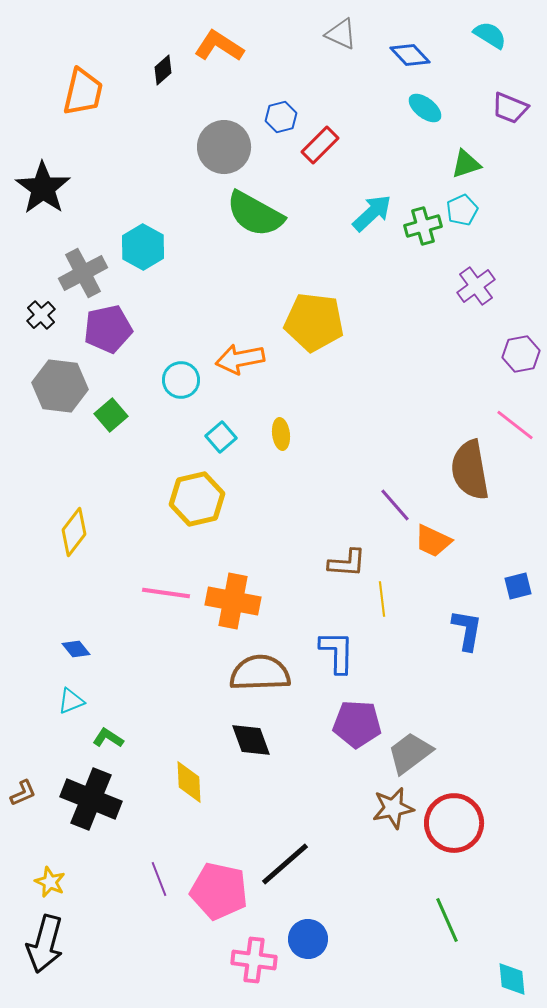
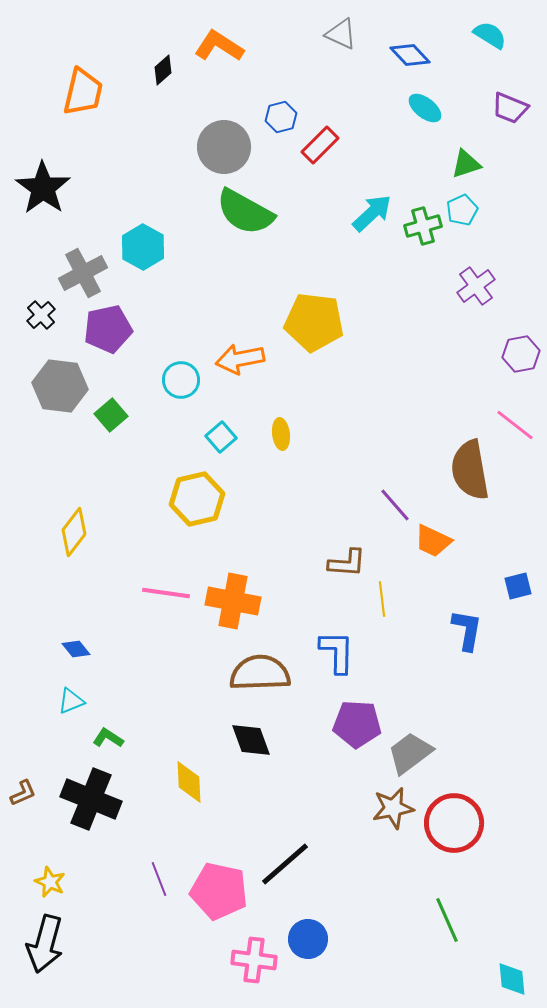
green semicircle at (255, 214): moved 10 px left, 2 px up
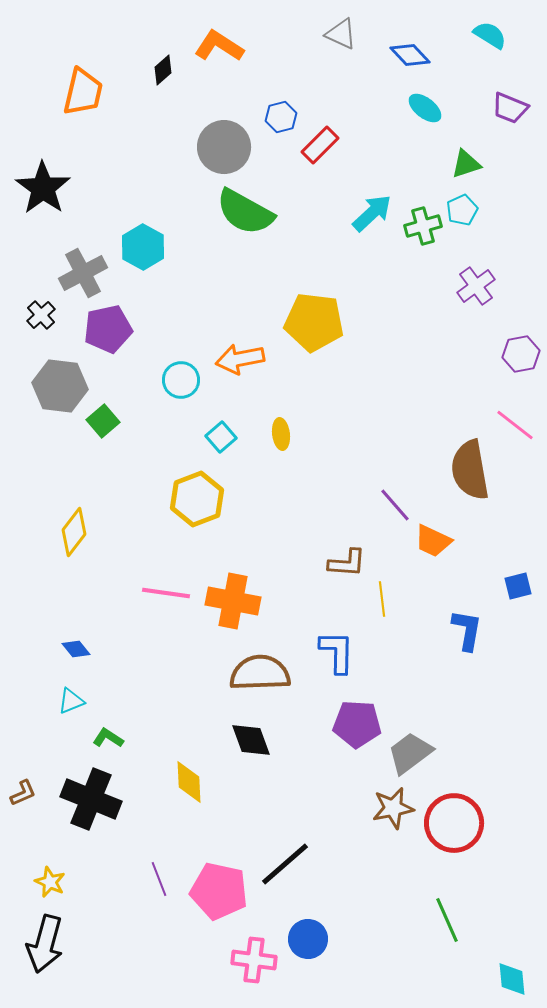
green square at (111, 415): moved 8 px left, 6 px down
yellow hexagon at (197, 499): rotated 8 degrees counterclockwise
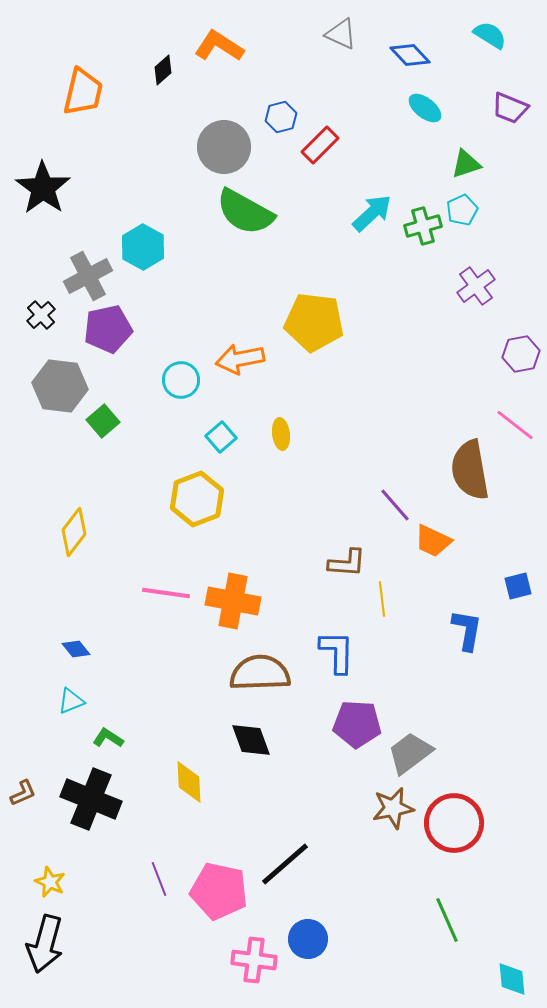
gray cross at (83, 273): moved 5 px right, 3 px down
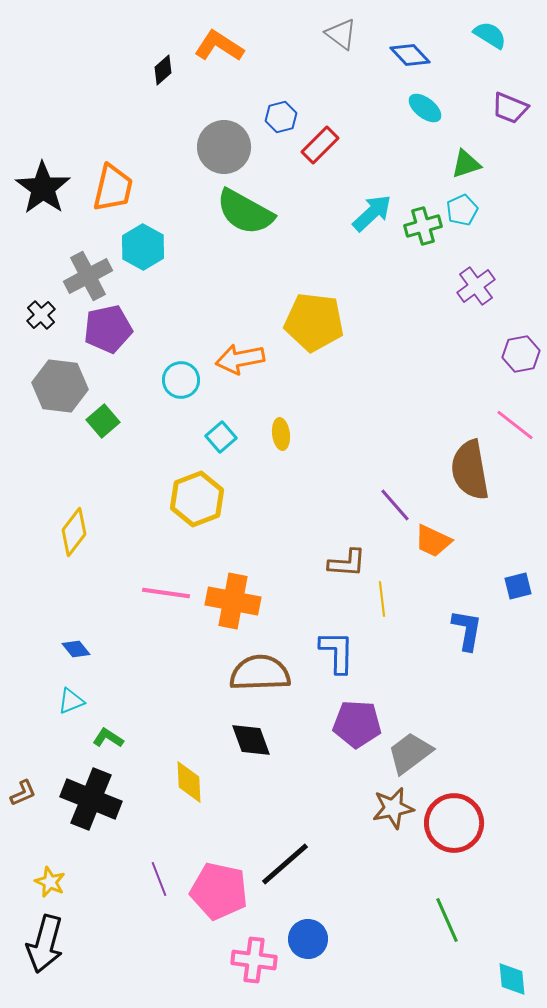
gray triangle at (341, 34): rotated 12 degrees clockwise
orange trapezoid at (83, 92): moved 30 px right, 96 px down
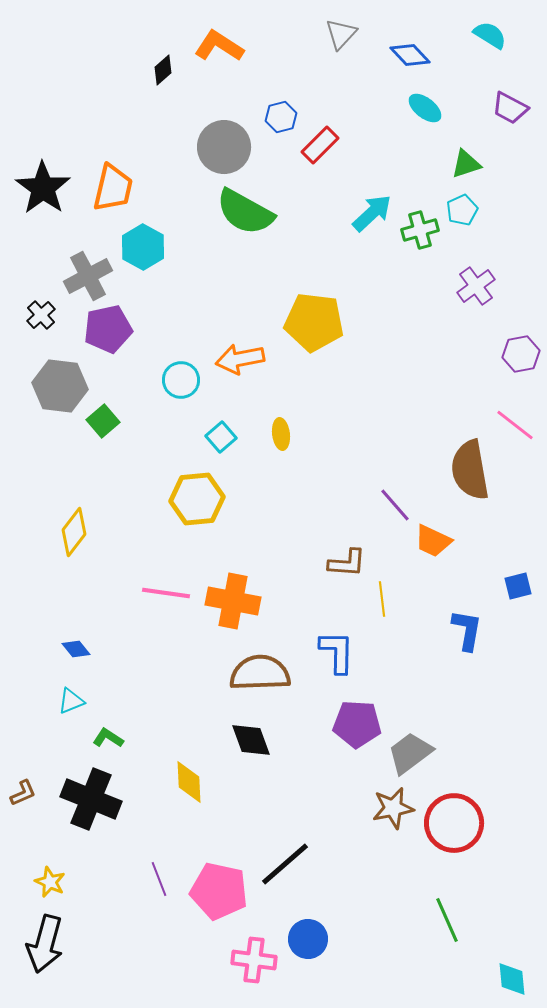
gray triangle at (341, 34): rotated 36 degrees clockwise
purple trapezoid at (510, 108): rotated 6 degrees clockwise
green cross at (423, 226): moved 3 px left, 4 px down
yellow hexagon at (197, 499): rotated 16 degrees clockwise
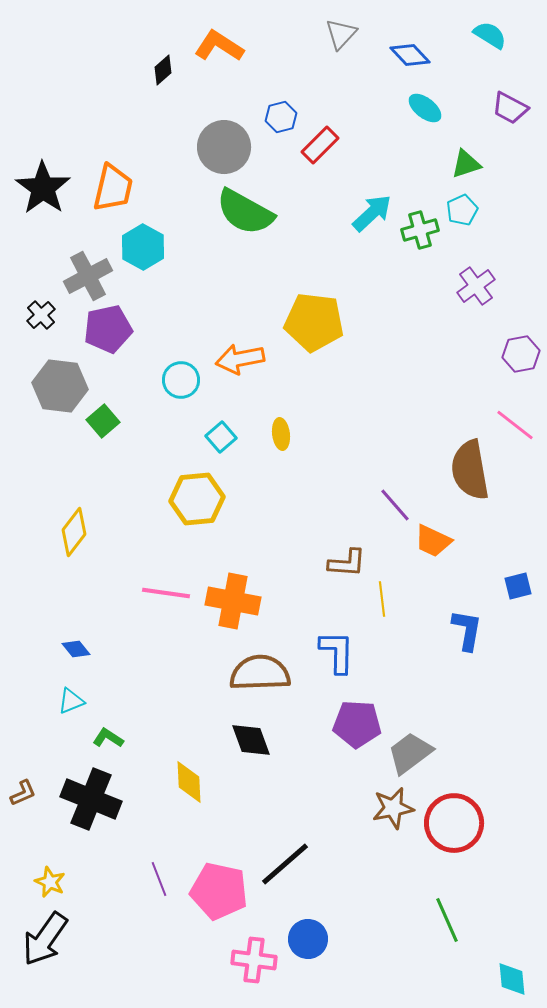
black arrow at (45, 944): moved 5 px up; rotated 20 degrees clockwise
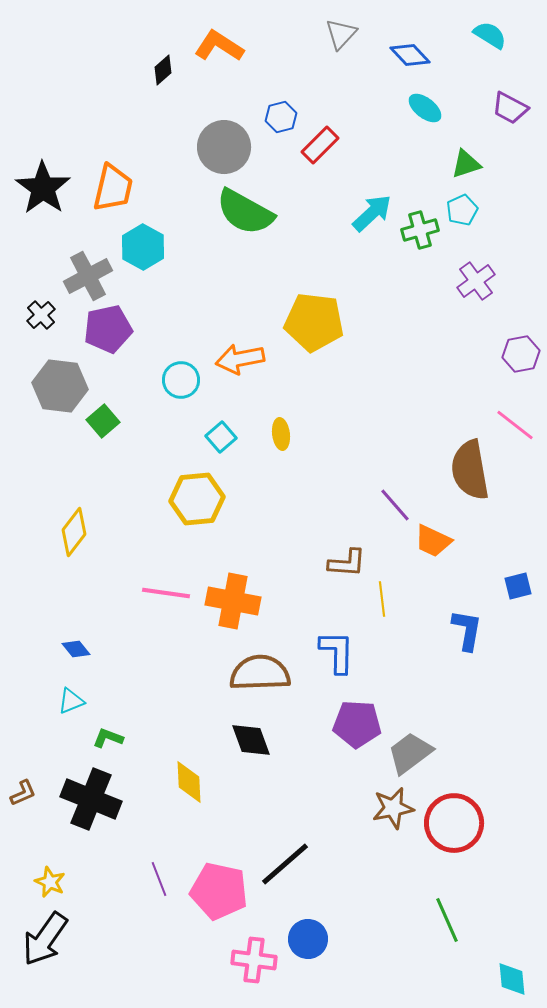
purple cross at (476, 286): moved 5 px up
green L-shape at (108, 738): rotated 12 degrees counterclockwise
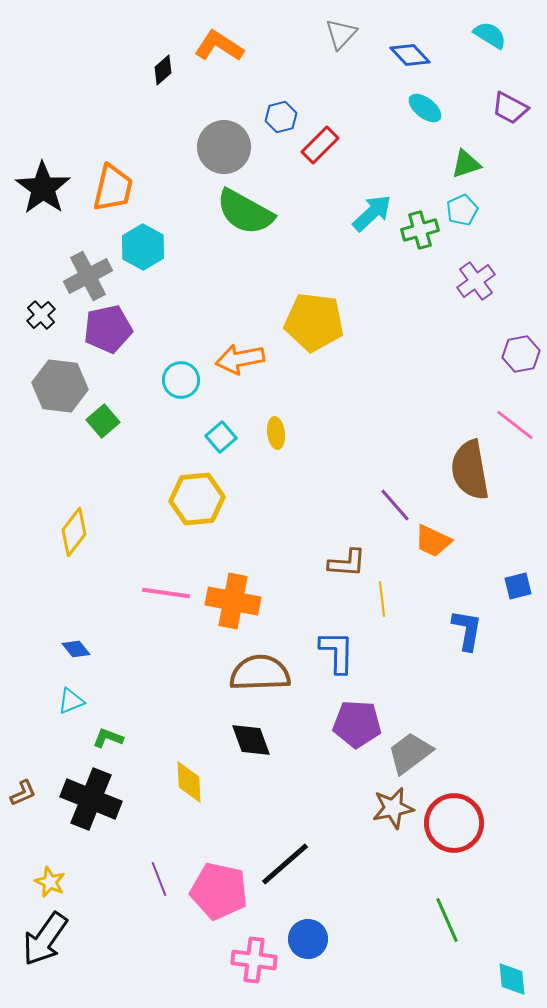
yellow ellipse at (281, 434): moved 5 px left, 1 px up
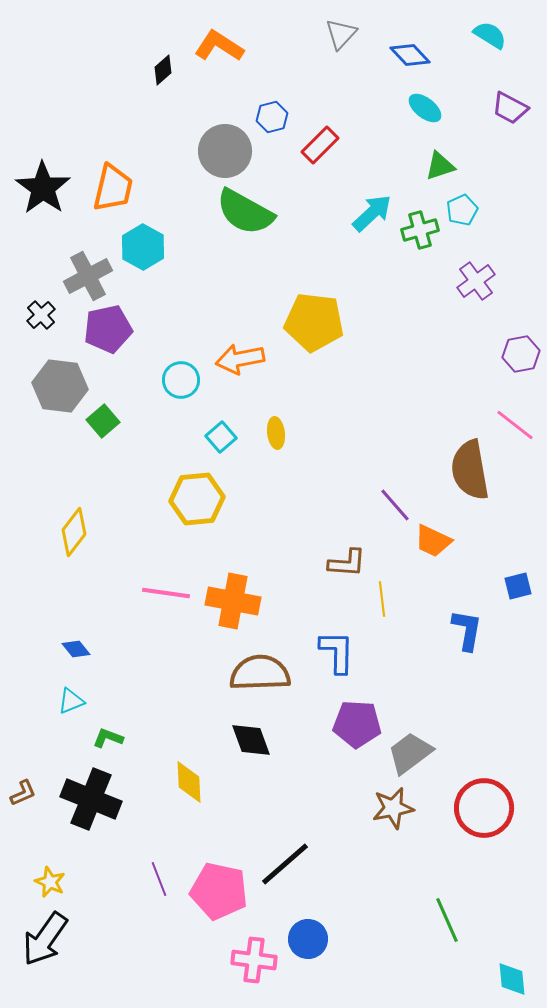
blue hexagon at (281, 117): moved 9 px left
gray circle at (224, 147): moved 1 px right, 4 px down
green triangle at (466, 164): moved 26 px left, 2 px down
red circle at (454, 823): moved 30 px right, 15 px up
